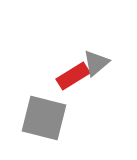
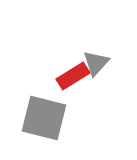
gray triangle: rotated 8 degrees counterclockwise
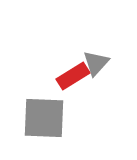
gray square: rotated 12 degrees counterclockwise
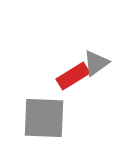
gray triangle: rotated 12 degrees clockwise
